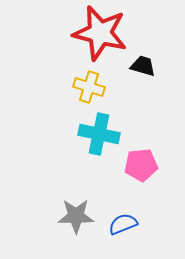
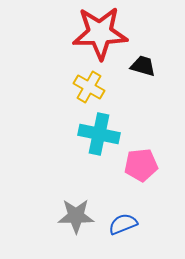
red star: rotated 16 degrees counterclockwise
yellow cross: rotated 12 degrees clockwise
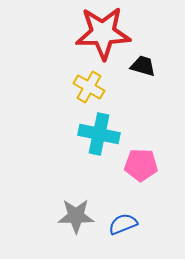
red star: moved 3 px right
pink pentagon: rotated 8 degrees clockwise
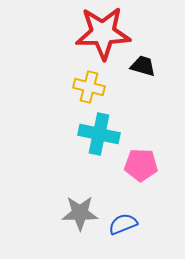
yellow cross: rotated 16 degrees counterclockwise
gray star: moved 4 px right, 3 px up
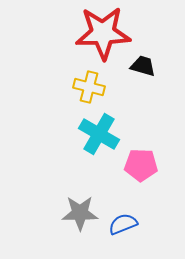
cyan cross: rotated 18 degrees clockwise
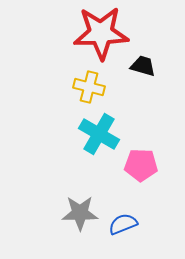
red star: moved 2 px left
